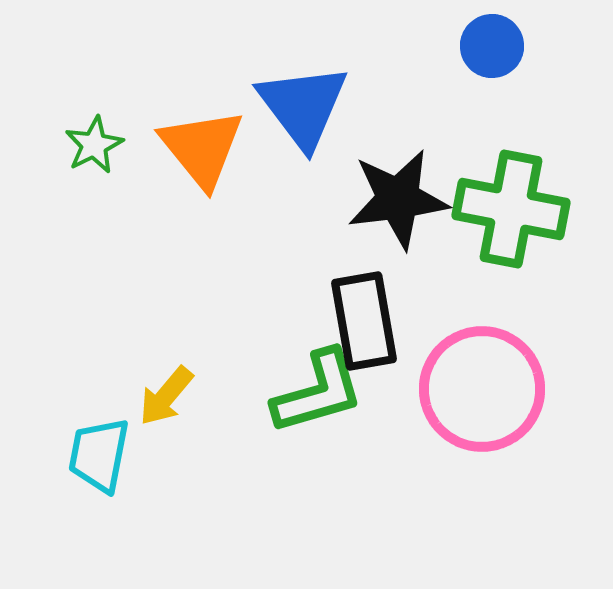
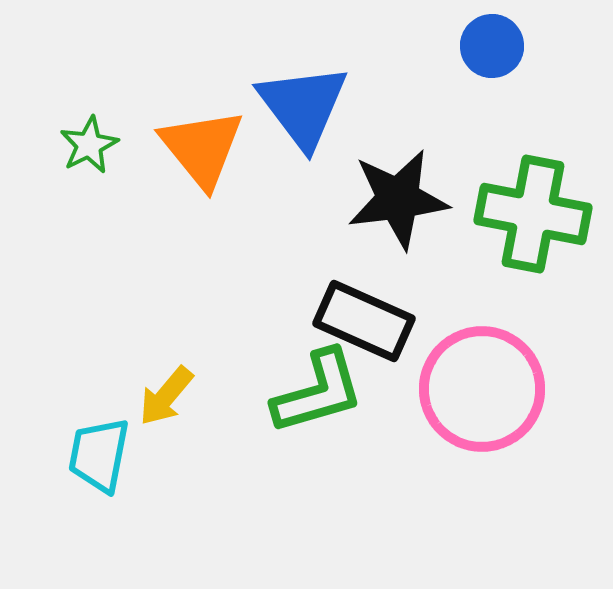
green star: moved 5 px left
green cross: moved 22 px right, 5 px down
black rectangle: rotated 56 degrees counterclockwise
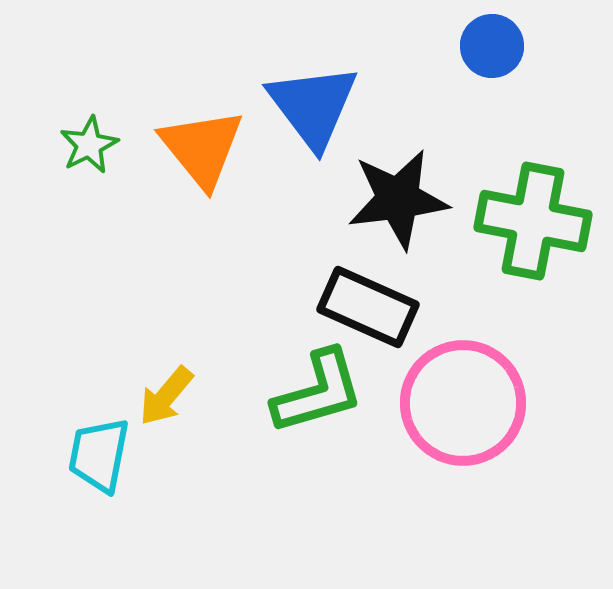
blue triangle: moved 10 px right
green cross: moved 7 px down
black rectangle: moved 4 px right, 14 px up
pink circle: moved 19 px left, 14 px down
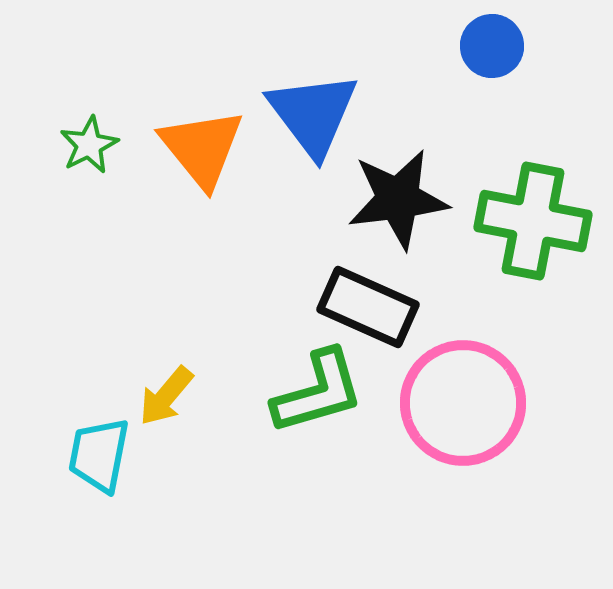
blue triangle: moved 8 px down
